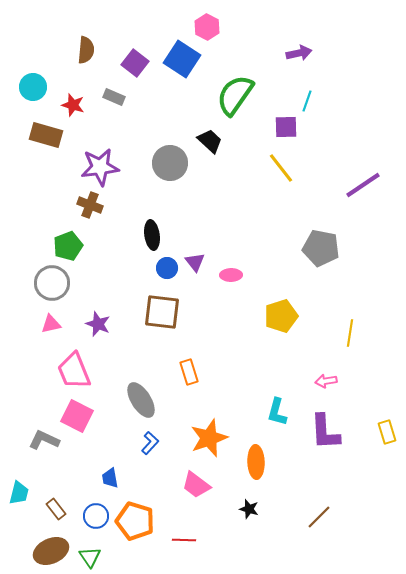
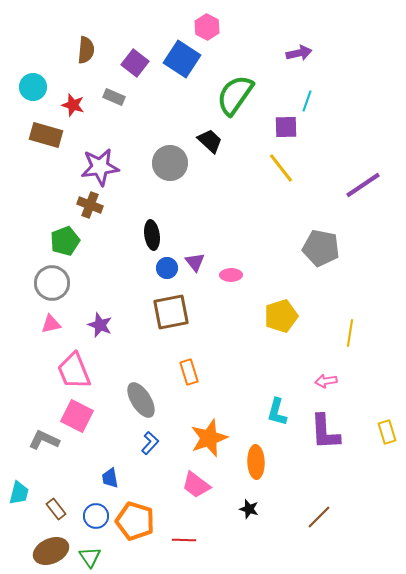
green pentagon at (68, 246): moved 3 px left, 5 px up
brown square at (162, 312): moved 9 px right; rotated 18 degrees counterclockwise
purple star at (98, 324): moved 2 px right, 1 px down
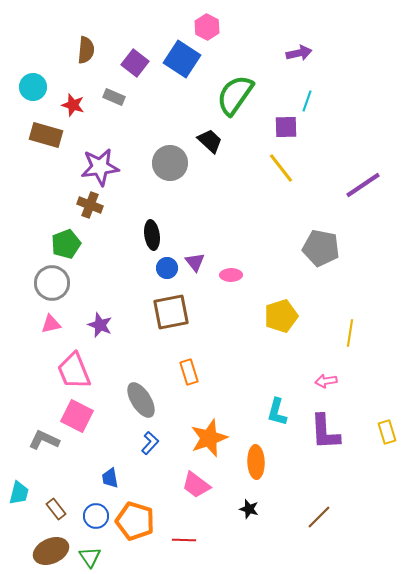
green pentagon at (65, 241): moved 1 px right, 3 px down
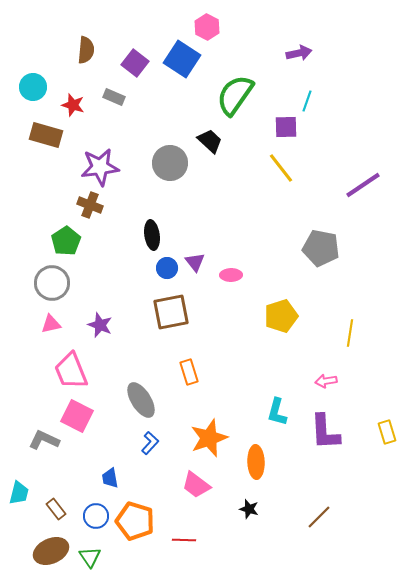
green pentagon at (66, 244): moved 3 px up; rotated 12 degrees counterclockwise
pink trapezoid at (74, 371): moved 3 px left
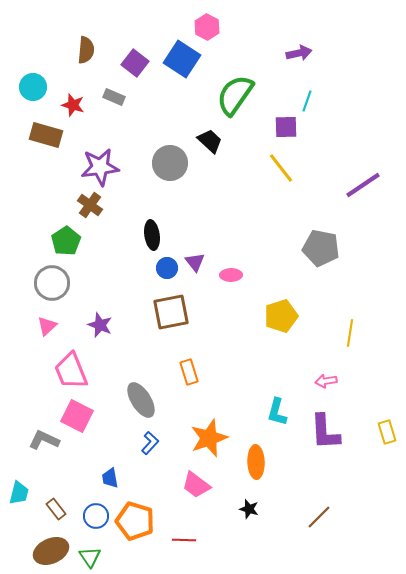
brown cross at (90, 205): rotated 15 degrees clockwise
pink triangle at (51, 324): moved 4 px left, 2 px down; rotated 30 degrees counterclockwise
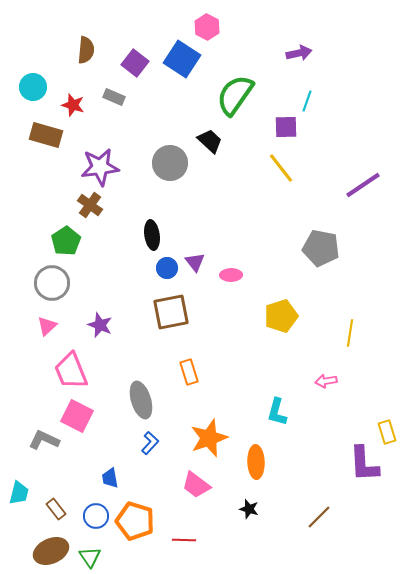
gray ellipse at (141, 400): rotated 15 degrees clockwise
purple L-shape at (325, 432): moved 39 px right, 32 px down
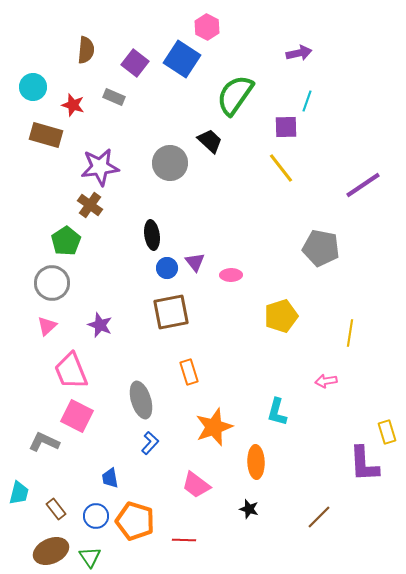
orange star at (209, 438): moved 5 px right, 11 px up
gray L-shape at (44, 440): moved 2 px down
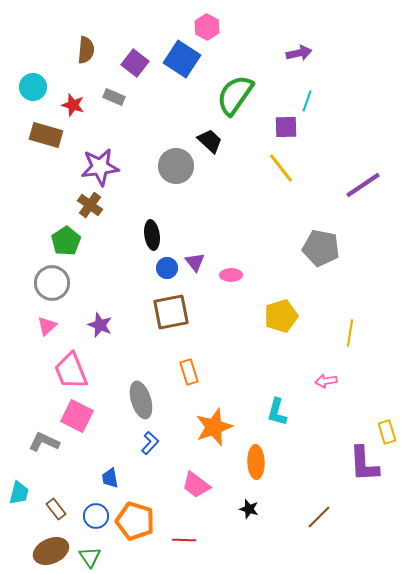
gray circle at (170, 163): moved 6 px right, 3 px down
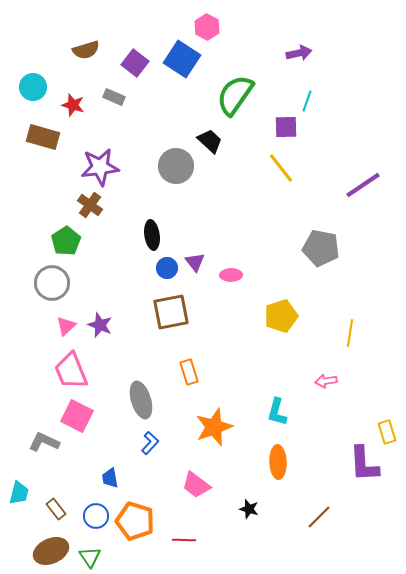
brown semicircle at (86, 50): rotated 68 degrees clockwise
brown rectangle at (46, 135): moved 3 px left, 2 px down
pink triangle at (47, 326): moved 19 px right
orange ellipse at (256, 462): moved 22 px right
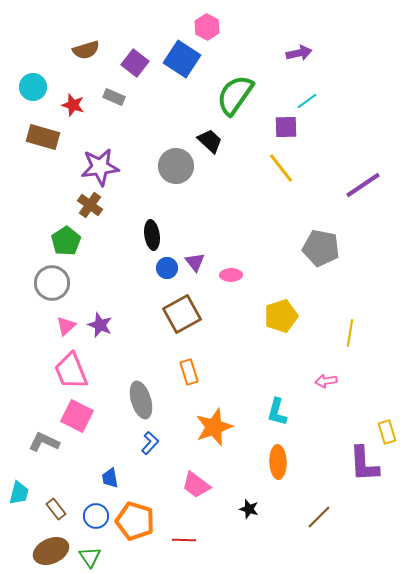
cyan line at (307, 101): rotated 35 degrees clockwise
brown square at (171, 312): moved 11 px right, 2 px down; rotated 18 degrees counterclockwise
